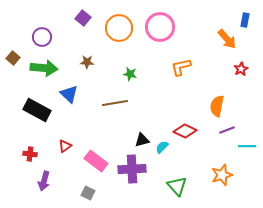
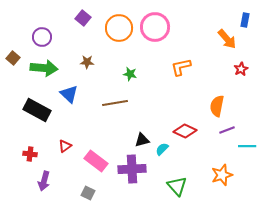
pink circle: moved 5 px left
cyan semicircle: moved 2 px down
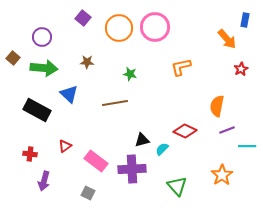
orange star: rotated 15 degrees counterclockwise
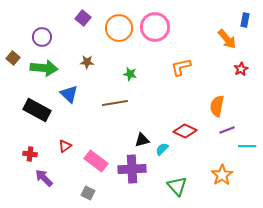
purple arrow: moved 3 px up; rotated 120 degrees clockwise
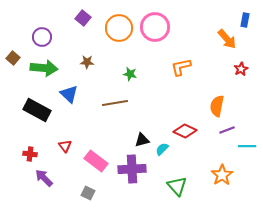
red triangle: rotated 32 degrees counterclockwise
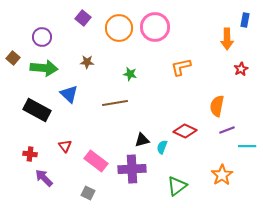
orange arrow: rotated 40 degrees clockwise
cyan semicircle: moved 2 px up; rotated 24 degrees counterclockwise
green triangle: rotated 35 degrees clockwise
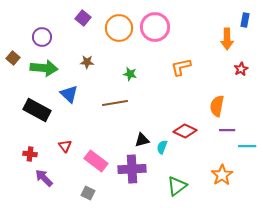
purple line: rotated 21 degrees clockwise
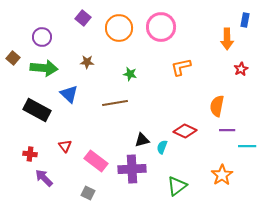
pink circle: moved 6 px right
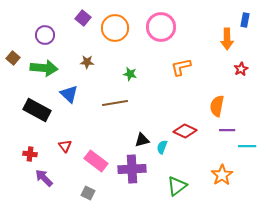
orange circle: moved 4 px left
purple circle: moved 3 px right, 2 px up
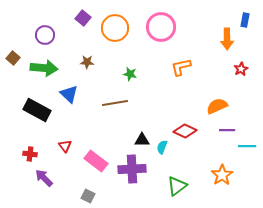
orange semicircle: rotated 55 degrees clockwise
black triangle: rotated 14 degrees clockwise
gray square: moved 3 px down
